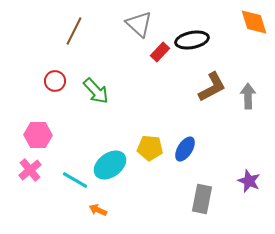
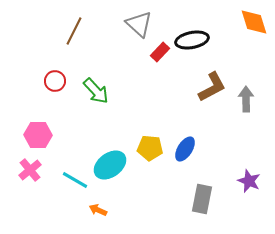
gray arrow: moved 2 px left, 3 px down
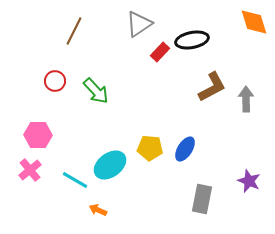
gray triangle: rotated 44 degrees clockwise
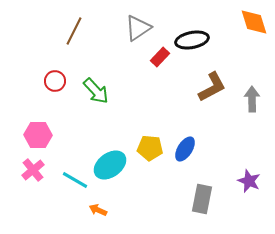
gray triangle: moved 1 px left, 4 px down
red rectangle: moved 5 px down
gray arrow: moved 6 px right
pink cross: moved 3 px right
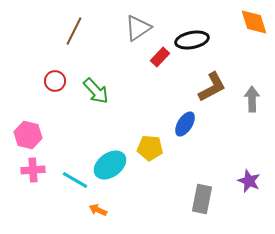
pink hexagon: moved 10 px left; rotated 12 degrees clockwise
blue ellipse: moved 25 px up
pink cross: rotated 35 degrees clockwise
